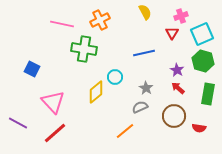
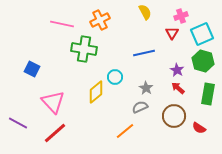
red semicircle: rotated 24 degrees clockwise
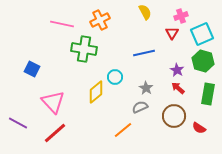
orange line: moved 2 px left, 1 px up
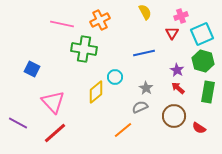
green rectangle: moved 2 px up
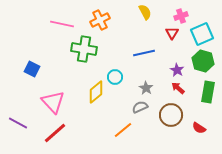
brown circle: moved 3 px left, 1 px up
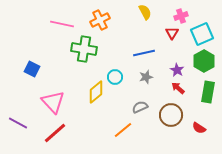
green hexagon: moved 1 px right; rotated 15 degrees clockwise
gray star: moved 11 px up; rotated 24 degrees clockwise
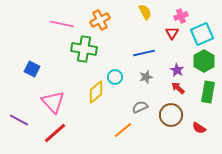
purple line: moved 1 px right, 3 px up
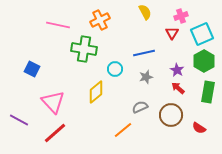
pink line: moved 4 px left, 1 px down
cyan circle: moved 8 px up
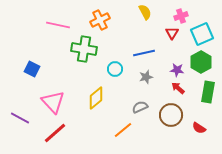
green hexagon: moved 3 px left, 1 px down
purple star: rotated 24 degrees counterclockwise
yellow diamond: moved 6 px down
purple line: moved 1 px right, 2 px up
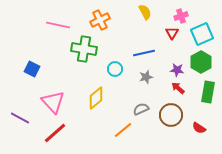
gray semicircle: moved 1 px right, 2 px down
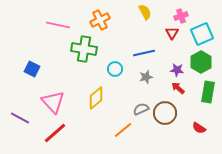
brown circle: moved 6 px left, 2 px up
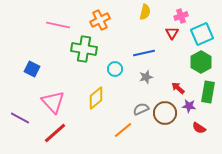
yellow semicircle: rotated 42 degrees clockwise
purple star: moved 12 px right, 36 px down
